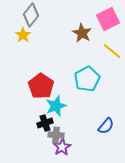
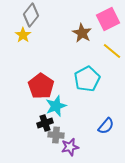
purple star: moved 8 px right; rotated 18 degrees clockwise
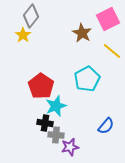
gray diamond: moved 1 px down
black cross: rotated 28 degrees clockwise
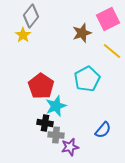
brown star: rotated 24 degrees clockwise
blue semicircle: moved 3 px left, 4 px down
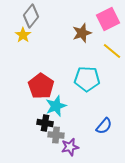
cyan pentagon: rotated 30 degrees clockwise
blue semicircle: moved 1 px right, 4 px up
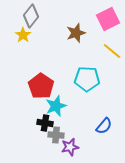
brown star: moved 6 px left
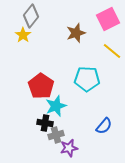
gray cross: rotated 21 degrees counterclockwise
purple star: moved 1 px left, 1 px down
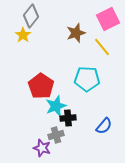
yellow line: moved 10 px left, 4 px up; rotated 12 degrees clockwise
black cross: moved 23 px right, 5 px up; rotated 14 degrees counterclockwise
purple star: moved 27 px left; rotated 30 degrees clockwise
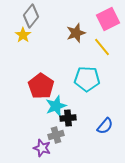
blue semicircle: moved 1 px right
